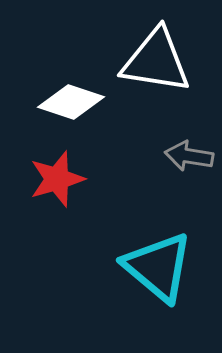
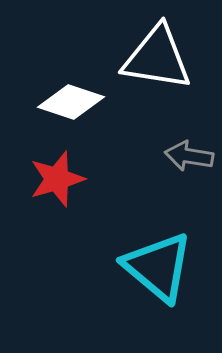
white triangle: moved 1 px right, 3 px up
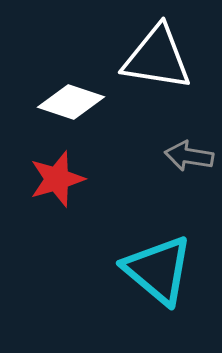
cyan triangle: moved 3 px down
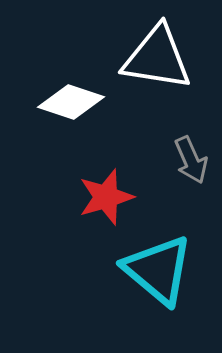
gray arrow: moved 2 px right, 4 px down; rotated 123 degrees counterclockwise
red star: moved 49 px right, 18 px down
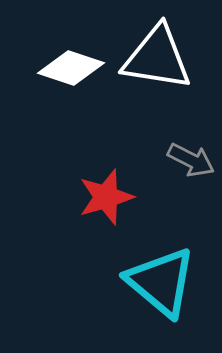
white diamond: moved 34 px up
gray arrow: rotated 39 degrees counterclockwise
cyan triangle: moved 3 px right, 12 px down
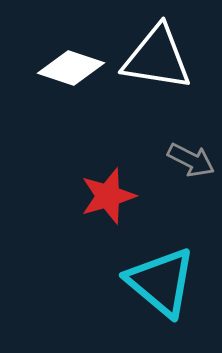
red star: moved 2 px right, 1 px up
